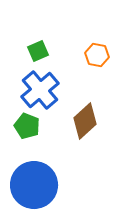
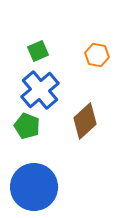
blue circle: moved 2 px down
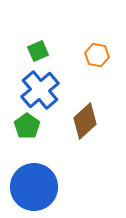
green pentagon: rotated 15 degrees clockwise
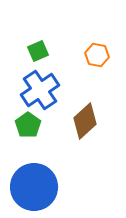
blue cross: rotated 6 degrees clockwise
green pentagon: moved 1 px right, 1 px up
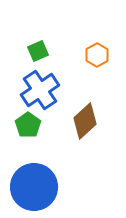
orange hexagon: rotated 20 degrees clockwise
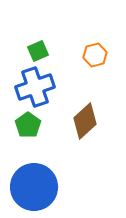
orange hexagon: moved 2 px left; rotated 15 degrees clockwise
blue cross: moved 5 px left, 3 px up; rotated 15 degrees clockwise
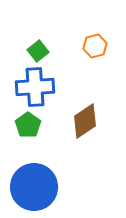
green square: rotated 15 degrees counterclockwise
orange hexagon: moved 9 px up
blue cross: rotated 15 degrees clockwise
brown diamond: rotated 9 degrees clockwise
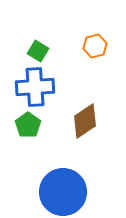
green square: rotated 20 degrees counterclockwise
blue circle: moved 29 px right, 5 px down
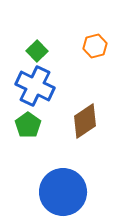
green square: moved 1 px left; rotated 15 degrees clockwise
blue cross: moved 1 px up; rotated 30 degrees clockwise
